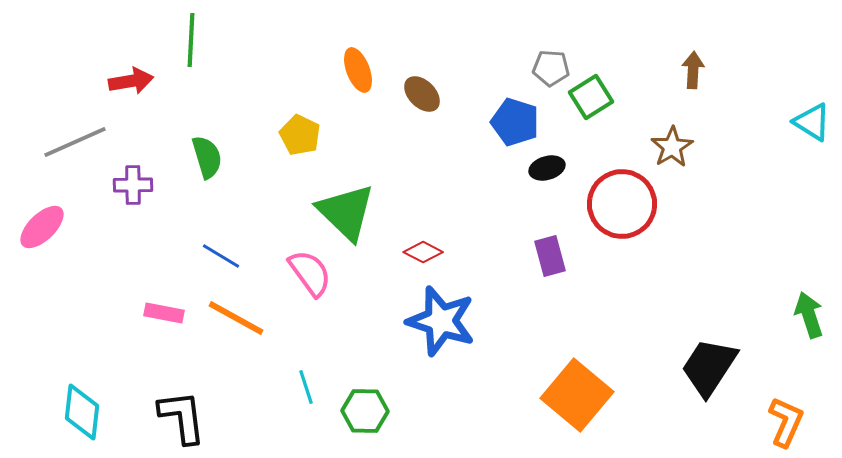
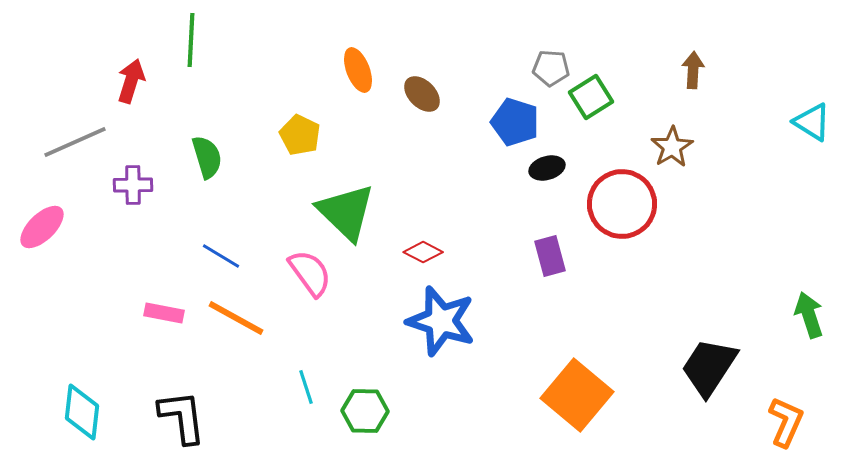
red arrow: rotated 63 degrees counterclockwise
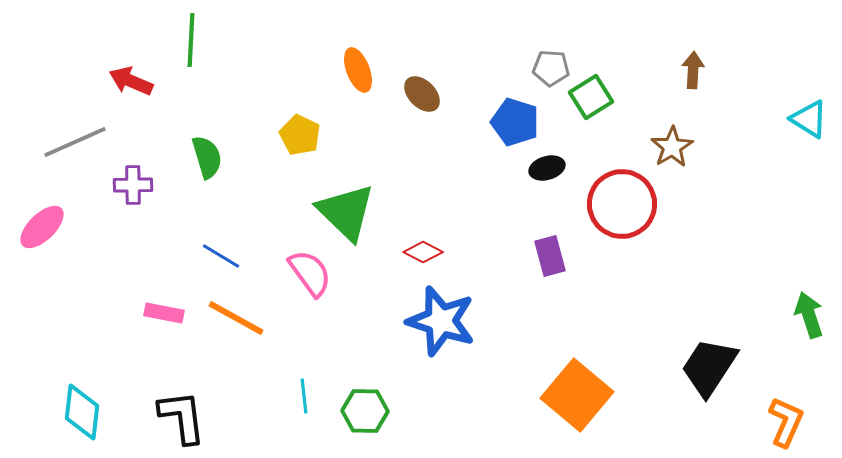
red arrow: rotated 84 degrees counterclockwise
cyan triangle: moved 3 px left, 3 px up
cyan line: moved 2 px left, 9 px down; rotated 12 degrees clockwise
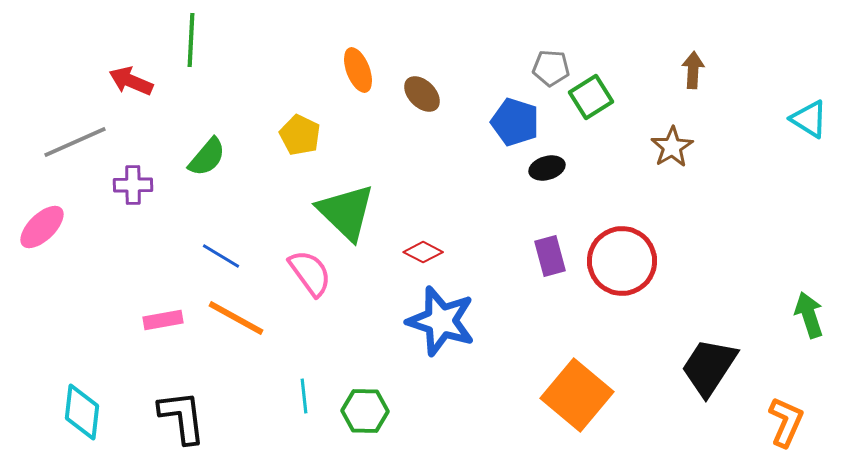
green semicircle: rotated 57 degrees clockwise
red circle: moved 57 px down
pink rectangle: moved 1 px left, 7 px down; rotated 21 degrees counterclockwise
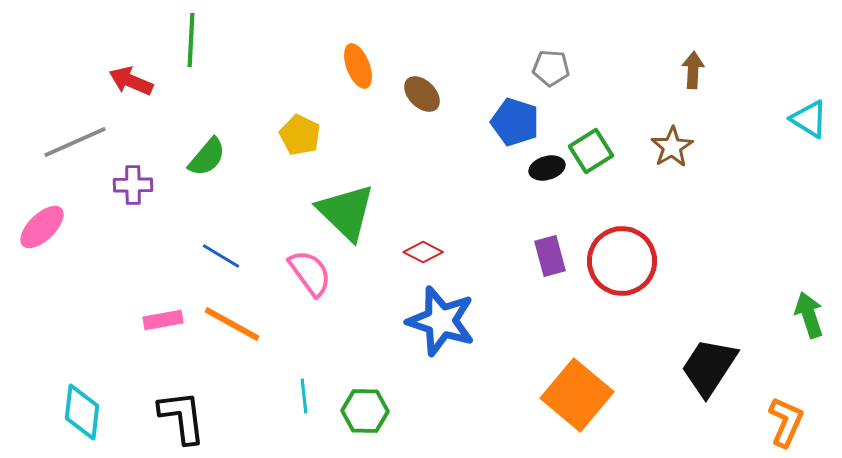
orange ellipse: moved 4 px up
green square: moved 54 px down
orange line: moved 4 px left, 6 px down
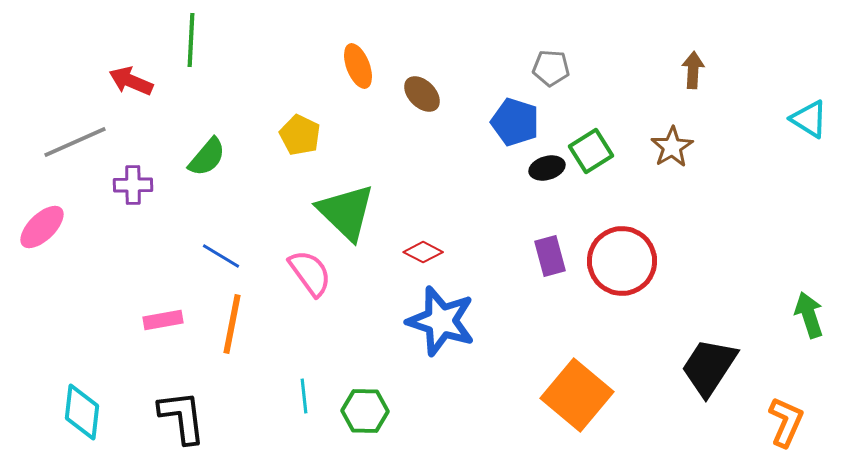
orange line: rotated 72 degrees clockwise
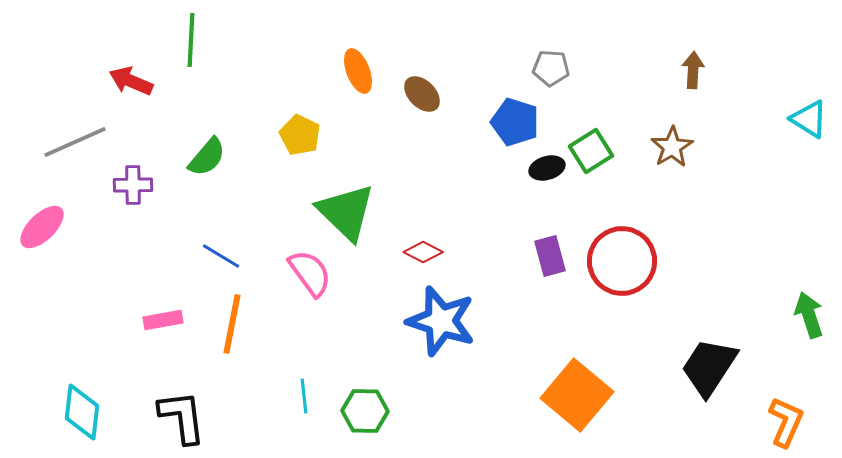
orange ellipse: moved 5 px down
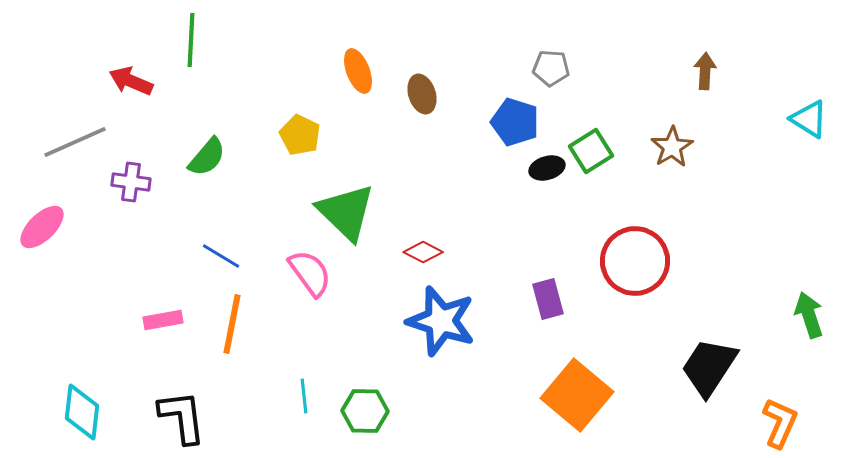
brown arrow: moved 12 px right, 1 px down
brown ellipse: rotated 27 degrees clockwise
purple cross: moved 2 px left, 3 px up; rotated 9 degrees clockwise
purple rectangle: moved 2 px left, 43 px down
red circle: moved 13 px right
orange L-shape: moved 6 px left, 1 px down
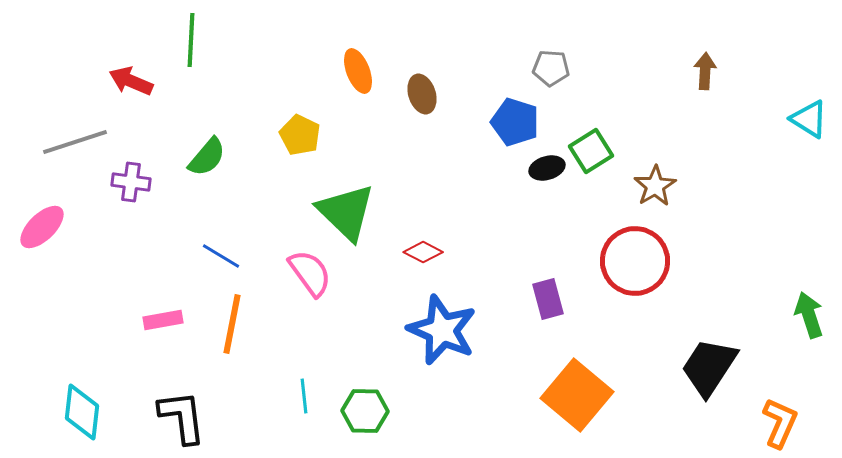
gray line: rotated 6 degrees clockwise
brown star: moved 17 px left, 39 px down
blue star: moved 1 px right, 9 px down; rotated 6 degrees clockwise
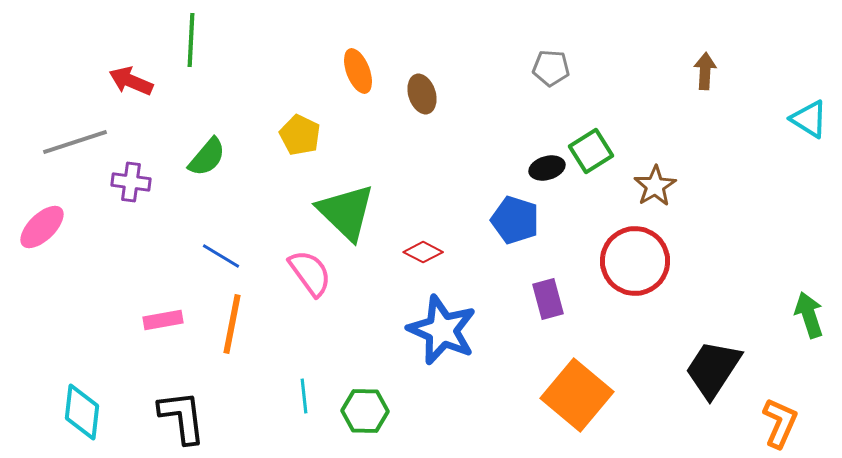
blue pentagon: moved 98 px down
black trapezoid: moved 4 px right, 2 px down
